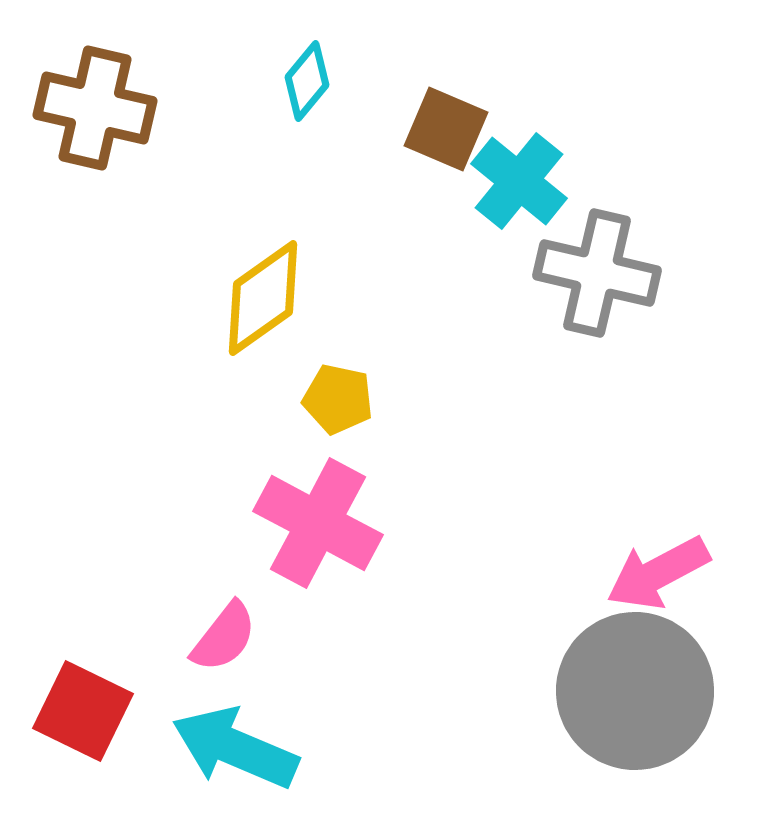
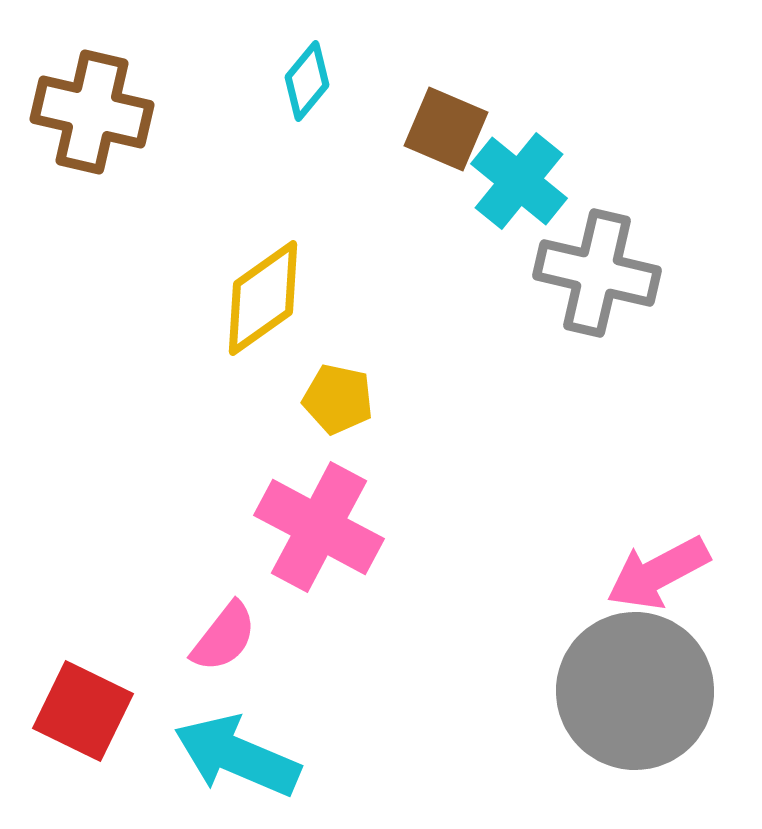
brown cross: moved 3 px left, 4 px down
pink cross: moved 1 px right, 4 px down
cyan arrow: moved 2 px right, 8 px down
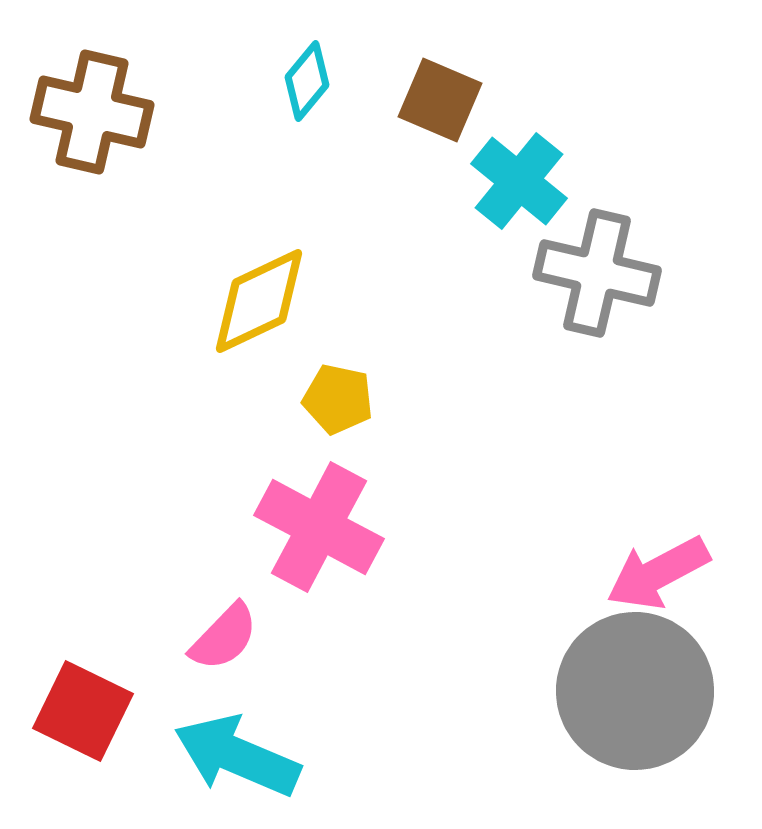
brown square: moved 6 px left, 29 px up
yellow diamond: moved 4 px left, 3 px down; rotated 10 degrees clockwise
pink semicircle: rotated 6 degrees clockwise
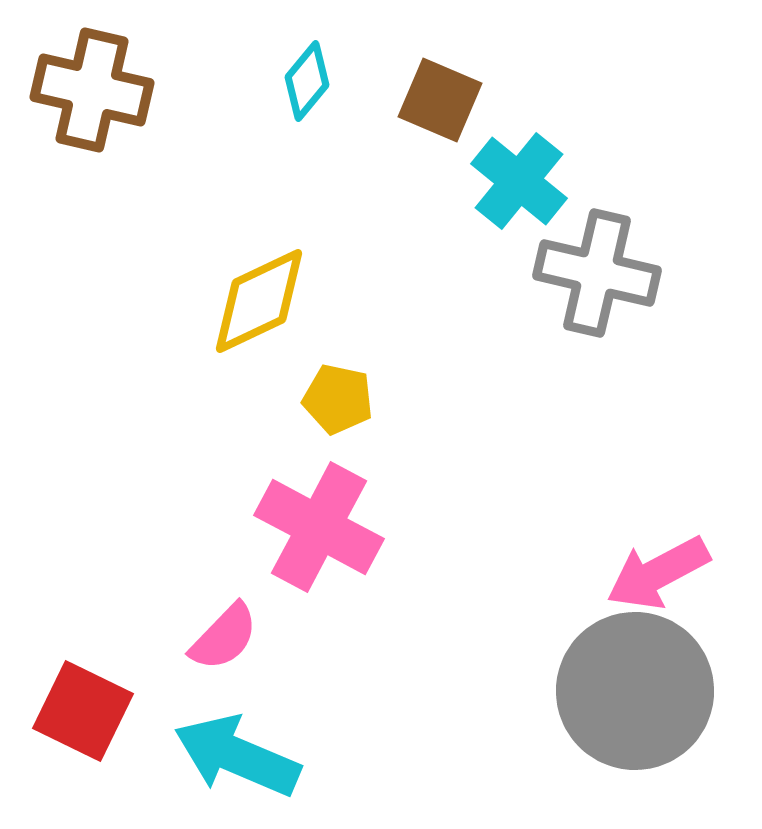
brown cross: moved 22 px up
